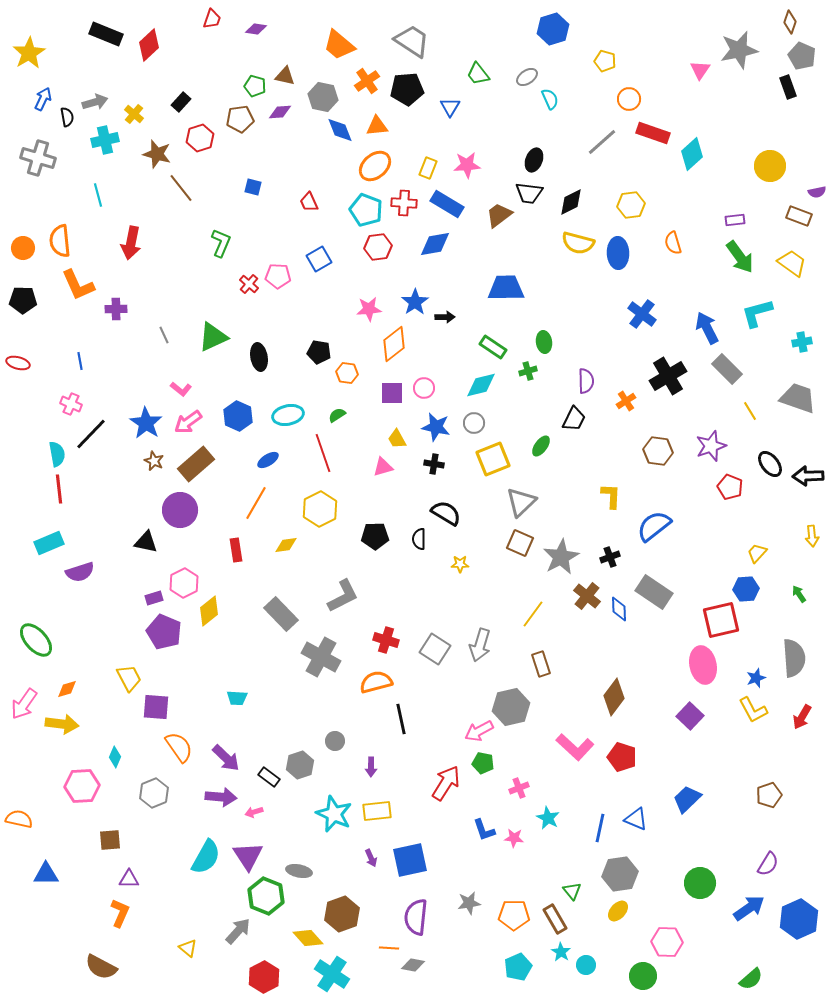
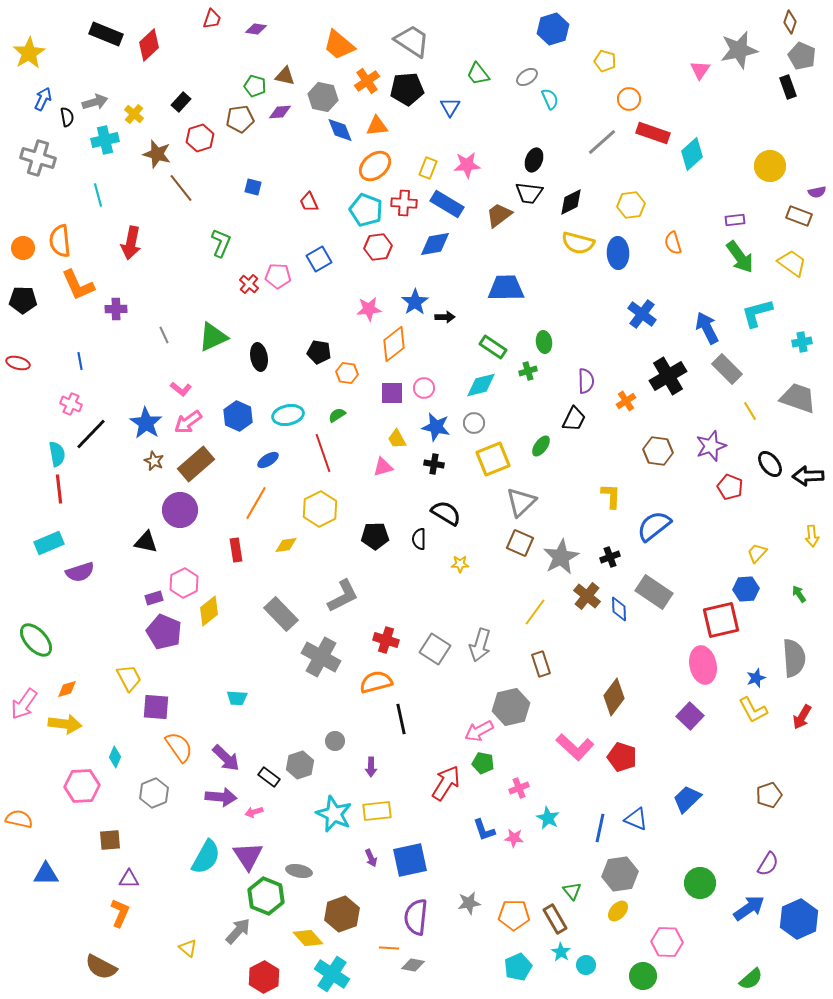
yellow line at (533, 614): moved 2 px right, 2 px up
yellow arrow at (62, 724): moved 3 px right
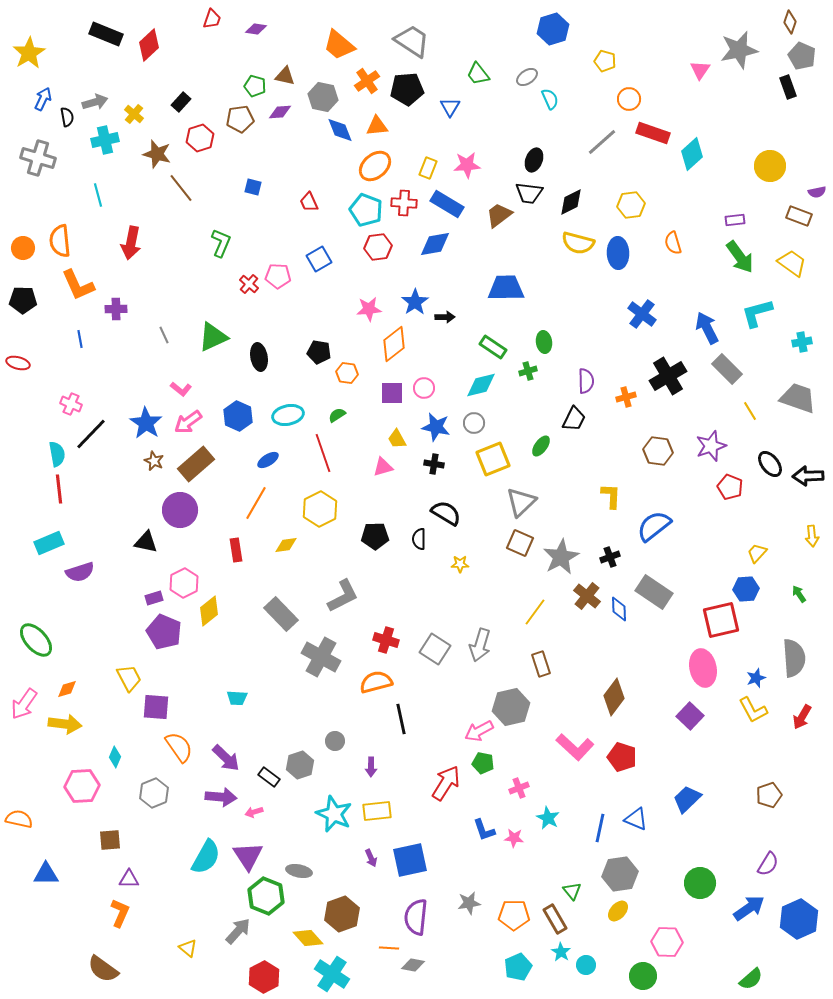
blue line at (80, 361): moved 22 px up
orange cross at (626, 401): moved 4 px up; rotated 18 degrees clockwise
pink ellipse at (703, 665): moved 3 px down
brown semicircle at (101, 967): moved 2 px right, 2 px down; rotated 8 degrees clockwise
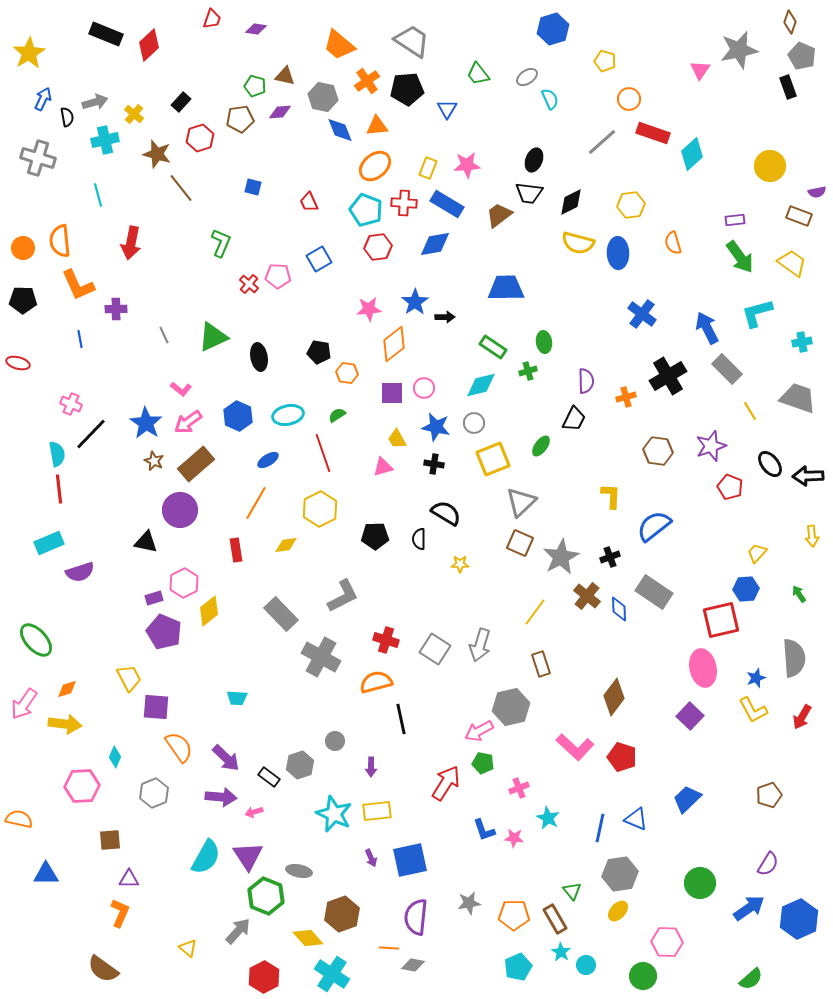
blue triangle at (450, 107): moved 3 px left, 2 px down
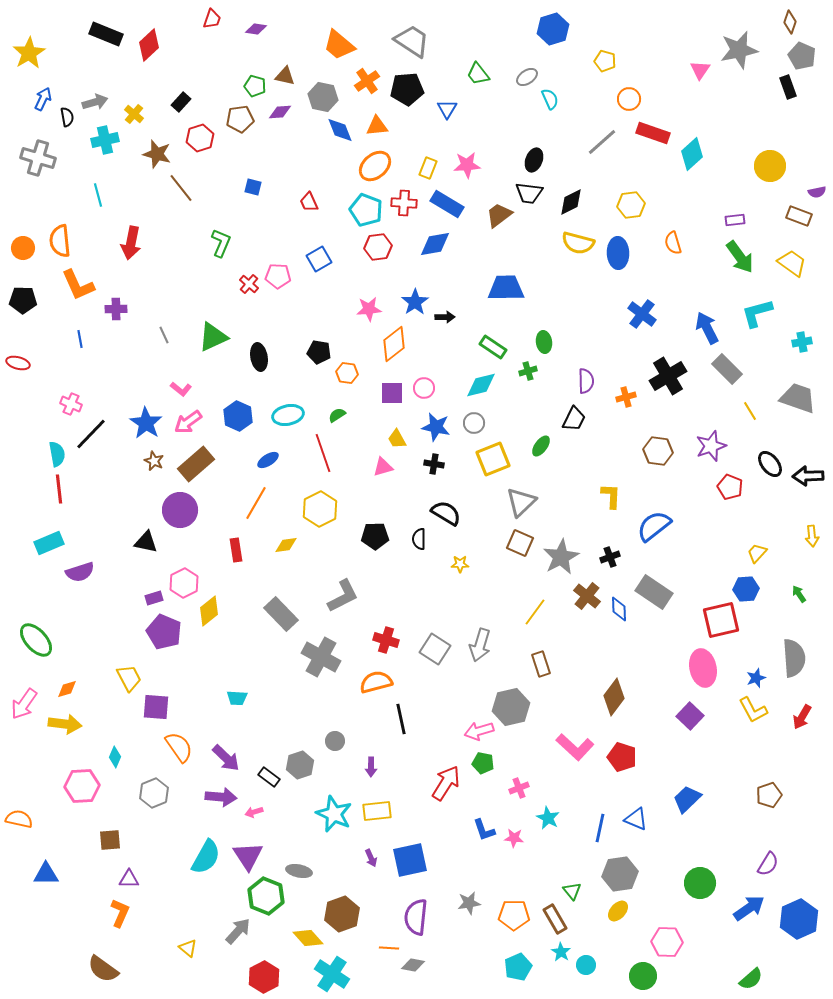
pink arrow at (479, 731): rotated 12 degrees clockwise
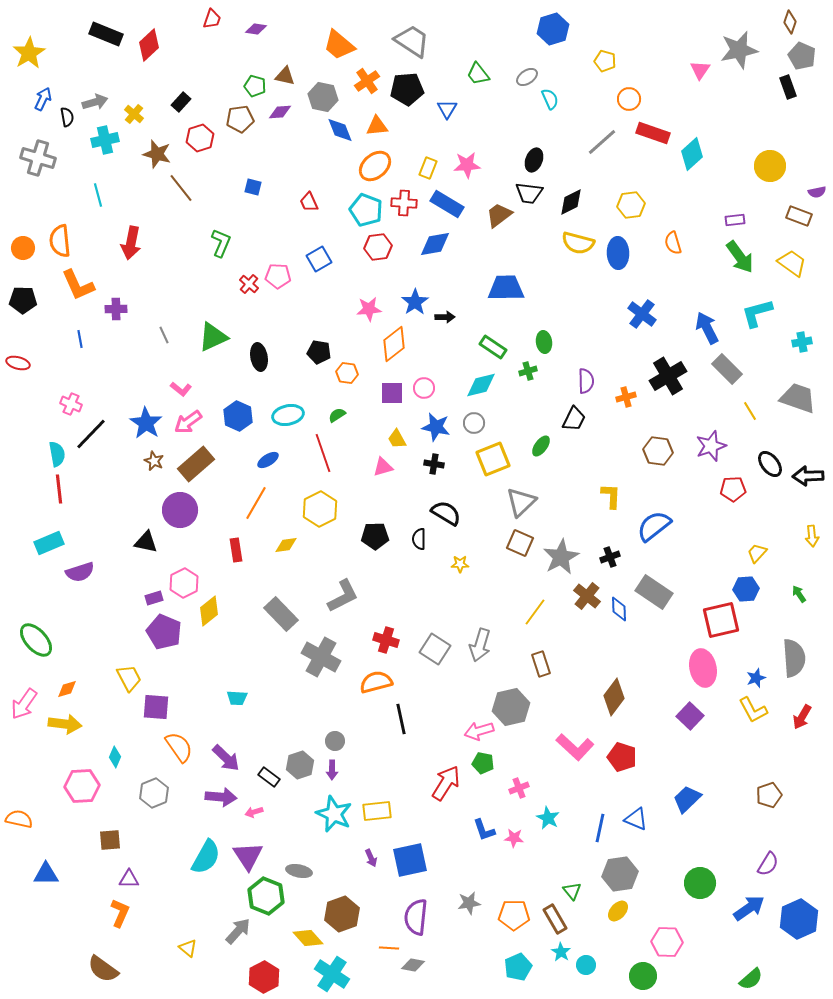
red pentagon at (730, 487): moved 3 px right, 2 px down; rotated 25 degrees counterclockwise
purple arrow at (371, 767): moved 39 px left, 3 px down
